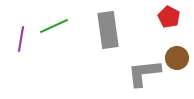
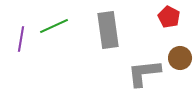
brown circle: moved 3 px right
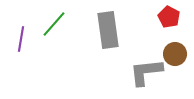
green line: moved 2 px up; rotated 24 degrees counterclockwise
brown circle: moved 5 px left, 4 px up
gray L-shape: moved 2 px right, 1 px up
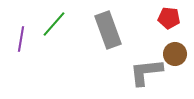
red pentagon: moved 1 px down; rotated 20 degrees counterclockwise
gray rectangle: rotated 12 degrees counterclockwise
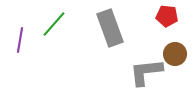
red pentagon: moved 2 px left, 2 px up
gray rectangle: moved 2 px right, 2 px up
purple line: moved 1 px left, 1 px down
